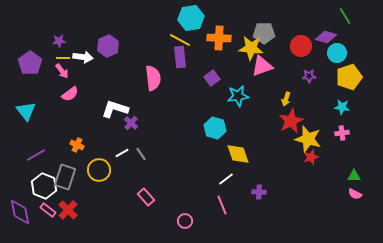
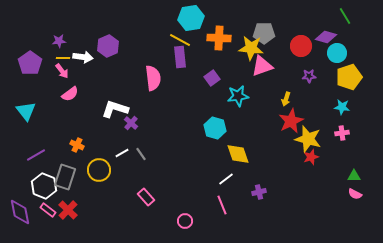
purple cross at (259, 192): rotated 16 degrees counterclockwise
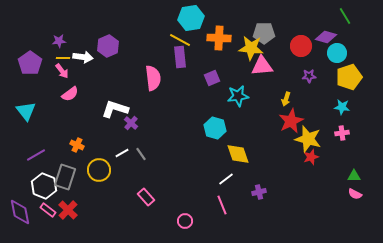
pink triangle at (262, 66): rotated 15 degrees clockwise
purple square at (212, 78): rotated 14 degrees clockwise
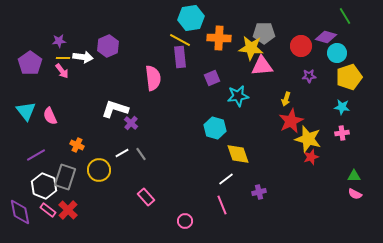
pink semicircle at (70, 94): moved 20 px left, 22 px down; rotated 102 degrees clockwise
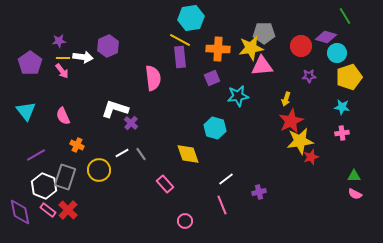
orange cross at (219, 38): moved 1 px left, 11 px down
yellow star at (251, 48): rotated 15 degrees counterclockwise
pink semicircle at (50, 116): moved 13 px right
yellow star at (308, 139): moved 8 px left, 2 px down; rotated 24 degrees counterclockwise
yellow diamond at (238, 154): moved 50 px left
pink rectangle at (146, 197): moved 19 px right, 13 px up
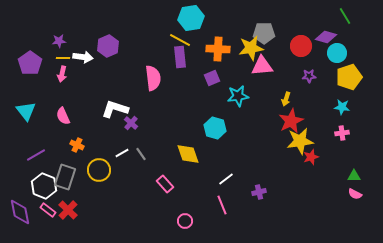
pink arrow at (62, 71): moved 3 px down; rotated 49 degrees clockwise
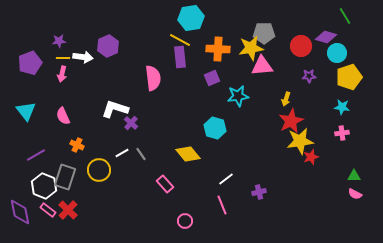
purple pentagon at (30, 63): rotated 15 degrees clockwise
yellow diamond at (188, 154): rotated 20 degrees counterclockwise
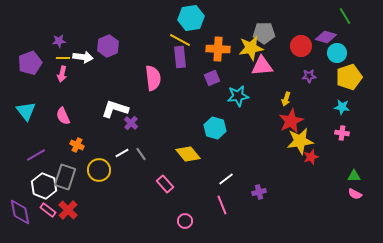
pink cross at (342, 133): rotated 16 degrees clockwise
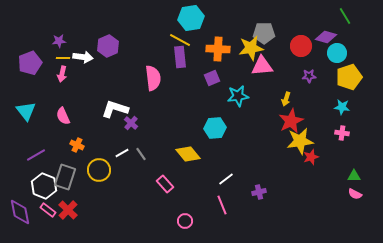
cyan hexagon at (215, 128): rotated 20 degrees counterclockwise
